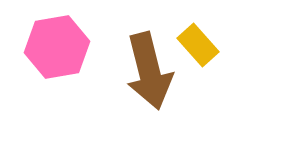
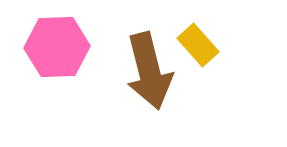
pink hexagon: rotated 8 degrees clockwise
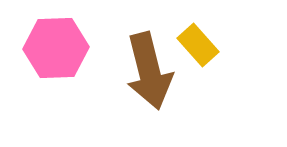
pink hexagon: moved 1 px left, 1 px down
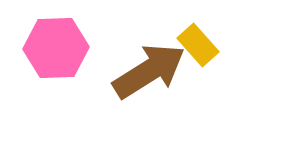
brown arrow: rotated 108 degrees counterclockwise
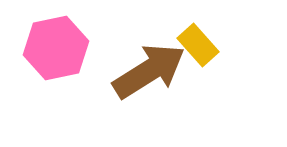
pink hexagon: rotated 10 degrees counterclockwise
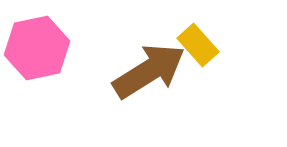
pink hexagon: moved 19 px left
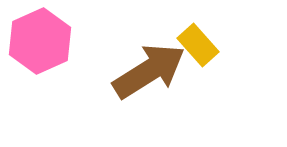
pink hexagon: moved 3 px right, 7 px up; rotated 12 degrees counterclockwise
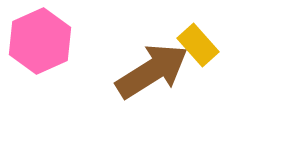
brown arrow: moved 3 px right
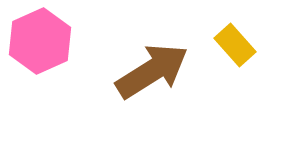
yellow rectangle: moved 37 px right
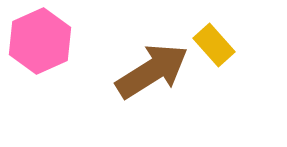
yellow rectangle: moved 21 px left
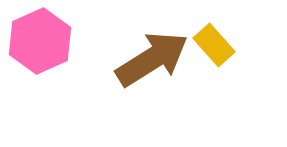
brown arrow: moved 12 px up
